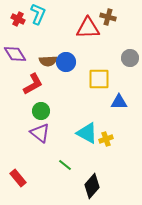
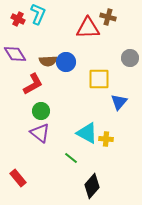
blue triangle: rotated 48 degrees counterclockwise
yellow cross: rotated 24 degrees clockwise
green line: moved 6 px right, 7 px up
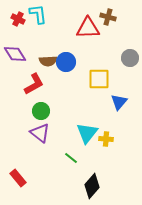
cyan L-shape: rotated 30 degrees counterclockwise
red L-shape: moved 1 px right
cyan triangle: rotated 40 degrees clockwise
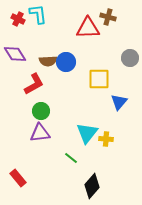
purple triangle: rotated 45 degrees counterclockwise
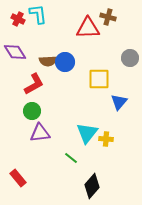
purple diamond: moved 2 px up
blue circle: moved 1 px left
green circle: moved 9 px left
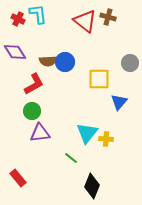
red triangle: moved 3 px left, 7 px up; rotated 40 degrees clockwise
gray circle: moved 5 px down
black diamond: rotated 20 degrees counterclockwise
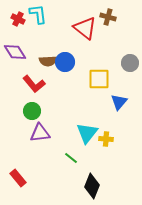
red triangle: moved 7 px down
red L-shape: rotated 80 degrees clockwise
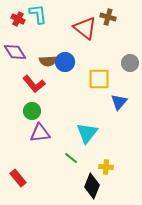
yellow cross: moved 28 px down
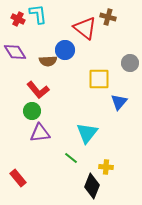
blue circle: moved 12 px up
red L-shape: moved 4 px right, 6 px down
